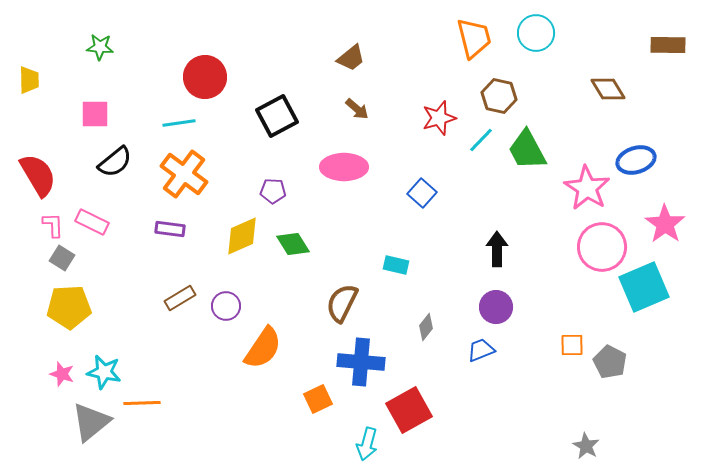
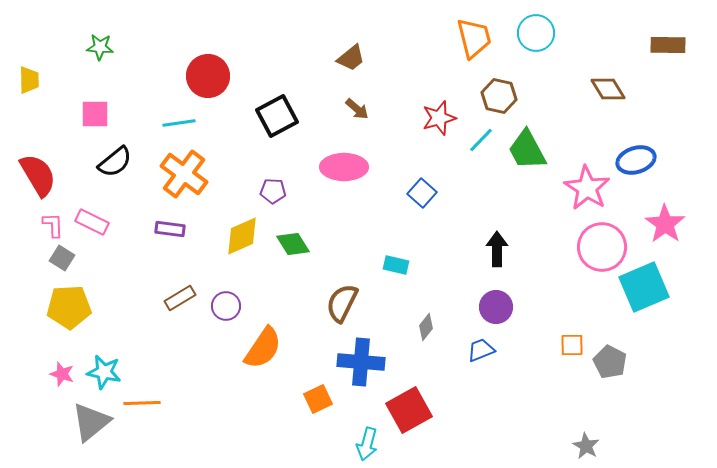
red circle at (205, 77): moved 3 px right, 1 px up
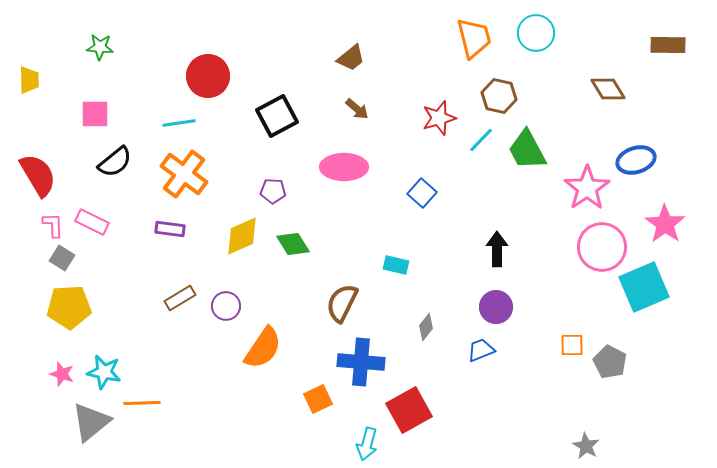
pink star at (587, 188): rotated 6 degrees clockwise
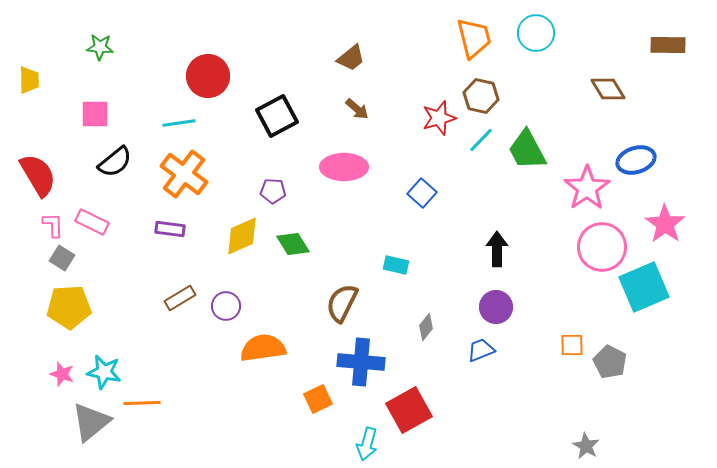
brown hexagon at (499, 96): moved 18 px left
orange semicircle at (263, 348): rotated 132 degrees counterclockwise
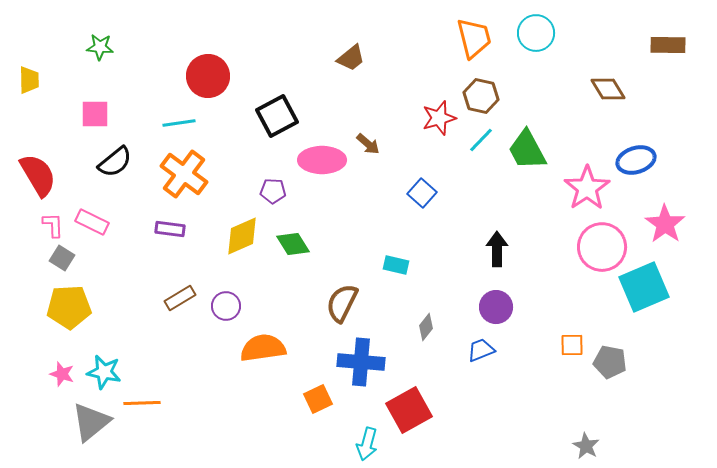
brown arrow at (357, 109): moved 11 px right, 35 px down
pink ellipse at (344, 167): moved 22 px left, 7 px up
gray pentagon at (610, 362): rotated 16 degrees counterclockwise
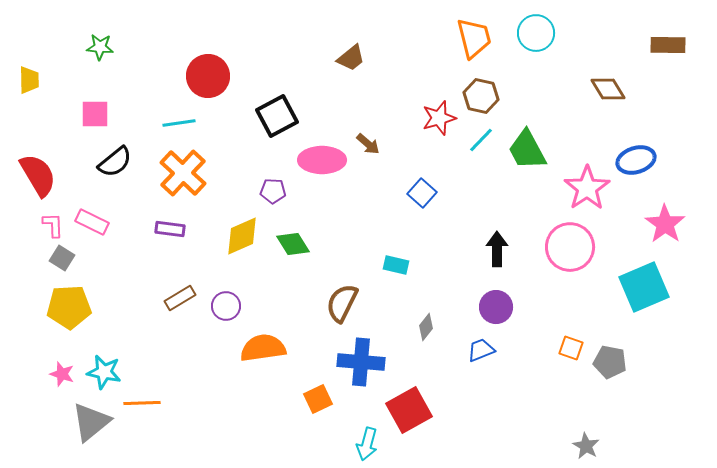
orange cross at (184, 174): moved 1 px left, 1 px up; rotated 6 degrees clockwise
pink circle at (602, 247): moved 32 px left
orange square at (572, 345): moved 1 px left, 3 px down; rotated 20 degrees clockwise
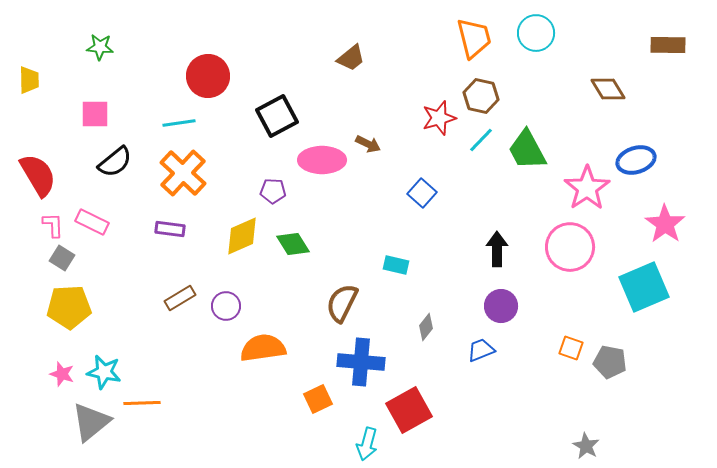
brown arrow at (368, 144): rotated 15 degrees counterclockwise
purple circle at (496, 307): moved 5 px right, 1 px up
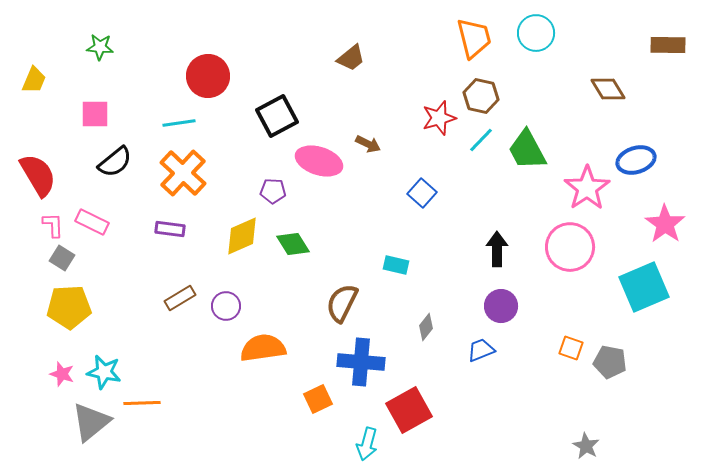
yellow trapezoid at (29, 80): moved 5 px right; rotated 24 degrees clockwise
pink ellipse at (322, 160): moved 3 px left, 1 px down; rotated 18 degrees clockwise
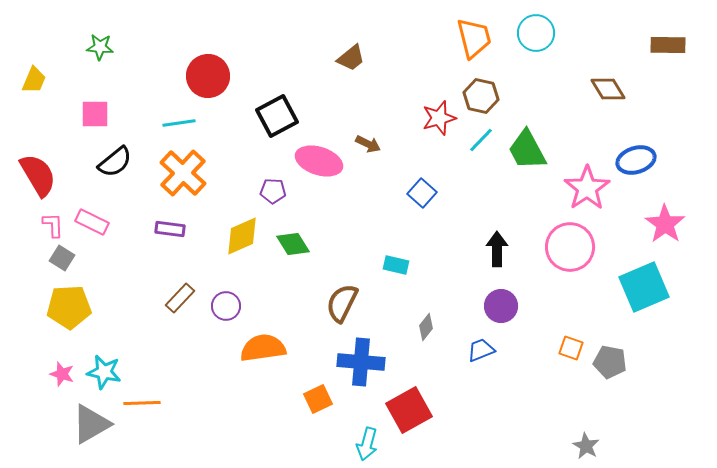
brown rectangle at (180, 298): rotated 16 degrees counterclockwise
gray triangle at (91, 422): moved 2 px down; rotated 9 degrees clockwise
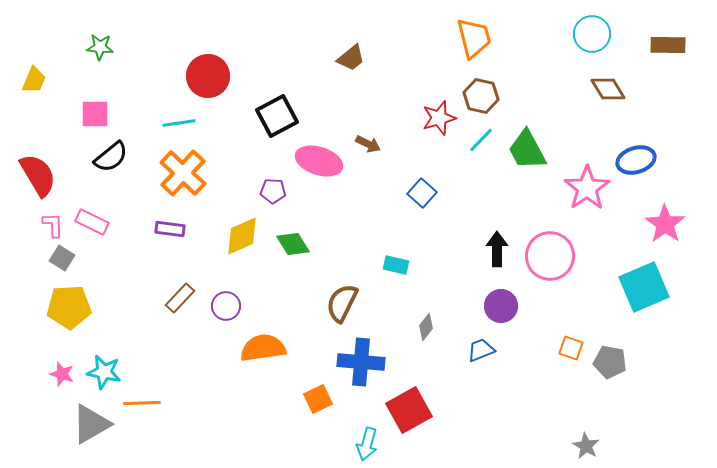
cyan circle at (536, 33): moved 56 px right, 1 px down
black semicircle at (115, 162): moved 4 px left, 5 px up
pink circle at (570, 247): moved 20 px left, 9 px down
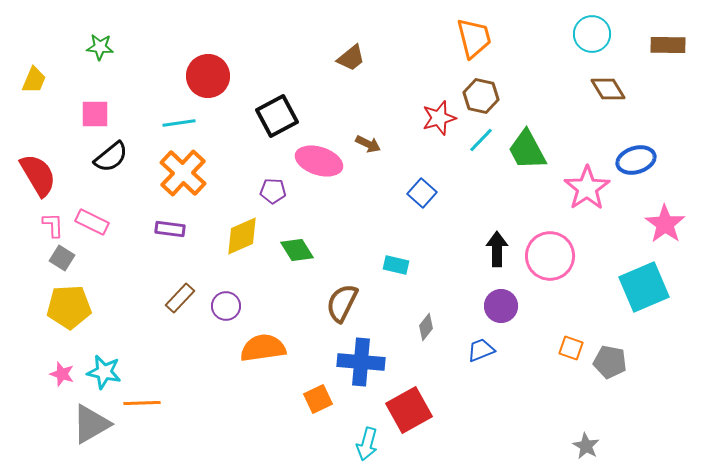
green diamond at (293, 244): moved 4 px right, 6 px down
